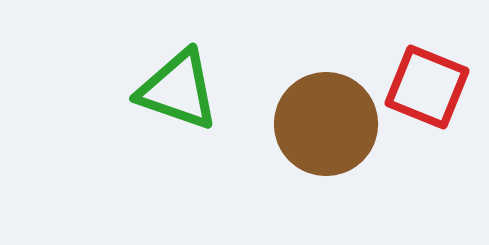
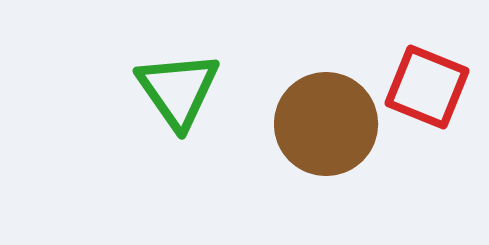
green triangle: rotated 36 degrees clockwise
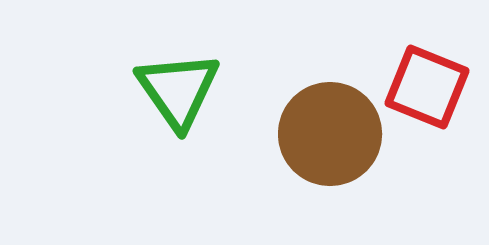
brown circle: moved 4 px right, 10 px down
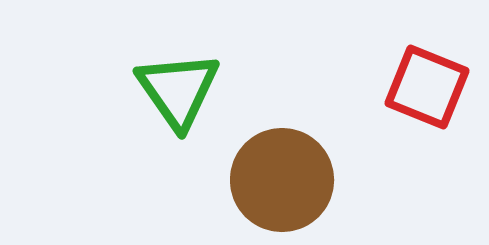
brown circle: moved 48 px left, 46 px down
